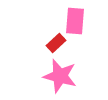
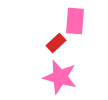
pink star: moved 1 px down
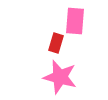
red rectangle: rotated 30 degrees counterclockwise
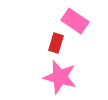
pink rectangle: rotated 60 degrees counterclockwise
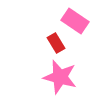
red rectangle: rotated 48 degrees counterclockwise
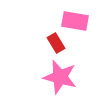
pink rectangle: rotated 24 degrees counterclockwise
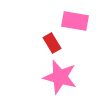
red rectangle: moved 4 px left
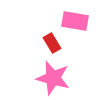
pink star: moved 7 px left, 1 px down
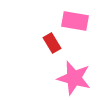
pink star: moved 21 px right
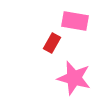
red rectangle: rotated 60 degrees clockwise
